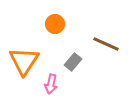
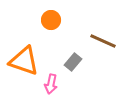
orange circle: moved 4 px left, 4 px up
brown line: moved 3 px left, 3 px up
orange triangle: rotated 44 degrees counterclockwise
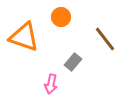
orange circle: moved 10 px right, 3 px up
brown line: moved 2 px right, 2 px up; rotated 28 degrees clockwise
orange triangle: moved 24 px up
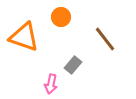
gray rectangle: moved 3 px down
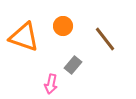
orange circle: moved 2 px right, 9 px down
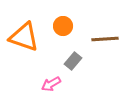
brown line: rotated 56 degrees counterclockwise
gray rectangle: moved 4 px up
pink arrow: rotated 48 degrees clockwise
